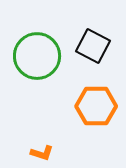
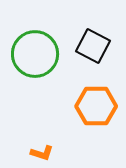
green circle: moved 2 px left, 2 px up
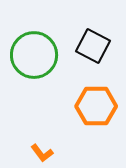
green circle: moved 1 px left, 1 px down
orange L-shape: rotated 35 degrees clockwise
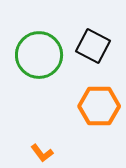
green circle: moved 5 px right
orange hexagon: moved 3 px right
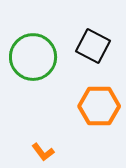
green circle: moved 6 px left, 2 px down
orange L-shape: moved 1 px right, 1 px up
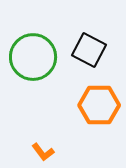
black square: moved 4 px left, 4 px down
orange hexagon: moved 1 px up
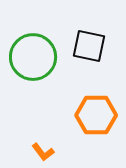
black square: moved 4 px up; rotated 16 degrees counterclockwise
orange hexagon: moved 3 px left, 10 px down
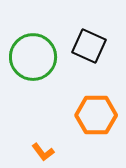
black square: rotated 12 degrees clockwise
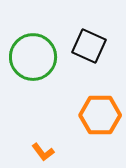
orange hexagon: moved 4 px right
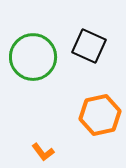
orange hexagon: rotated 12 degrees counterclockwise
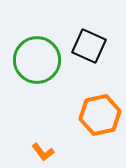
green circle: moved 4 px right, 3 px down
